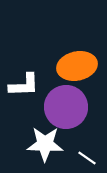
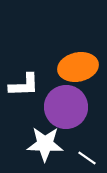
orange ellipse: moved 1 px right, 1 px down
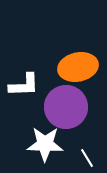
white line: rotated 24 degrees clockwise
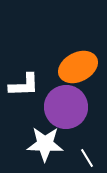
orange ellipse: rotated 15 degrees counterclockwise
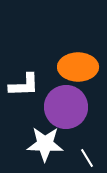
orange ellipse: rotated 27 degrees clockwise
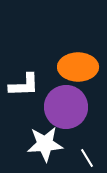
white star: rotated 6 degrees counterclockwise
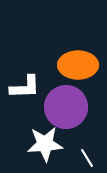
orange ellipse: moved 2 px up
white L-shape: moved 1 px right, 2 px down
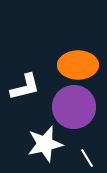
white L-shape: rotated 12 degrees counterclockwise
purple circle: moved 8 px right
white star: rotated 9 degrees counterclockwise
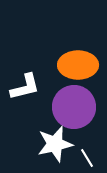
white star: moved 10 px right
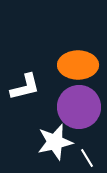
purple circle: moved 5 px right
white star: moved 2 px up
